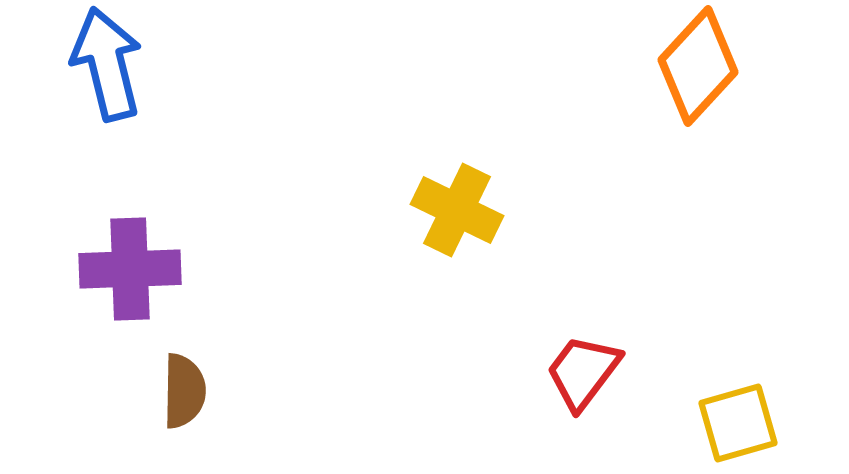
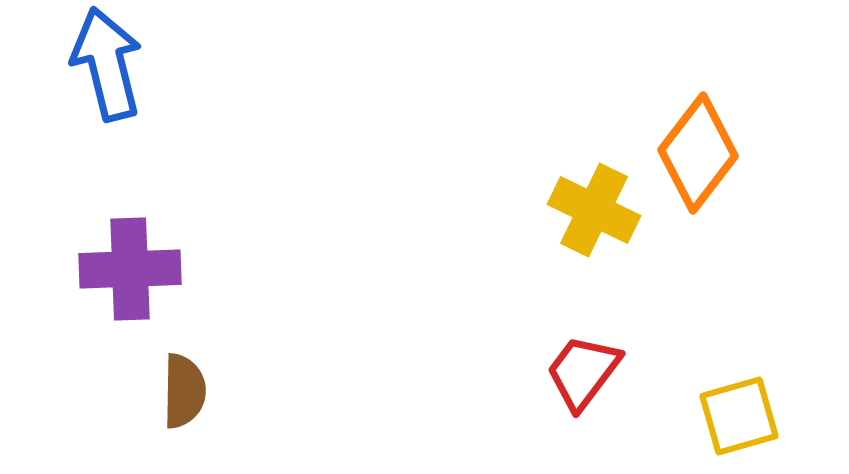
orange diamond: moved 87 px down; rotated 5 degrees counterclockwise
yellow cross: moved 137 px right
yellow square: moved 1 px right, 7 px up
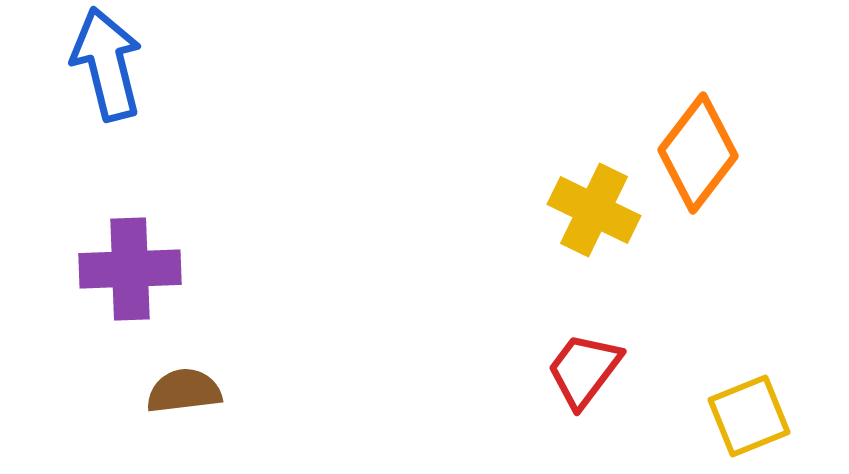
red trapezoid: moved 1 px right, 2 px up
brown semicircle: rotated 98 degrees counterclockwise
yellow square: moved 10 px right; rotated 6 degrees counterclockwise
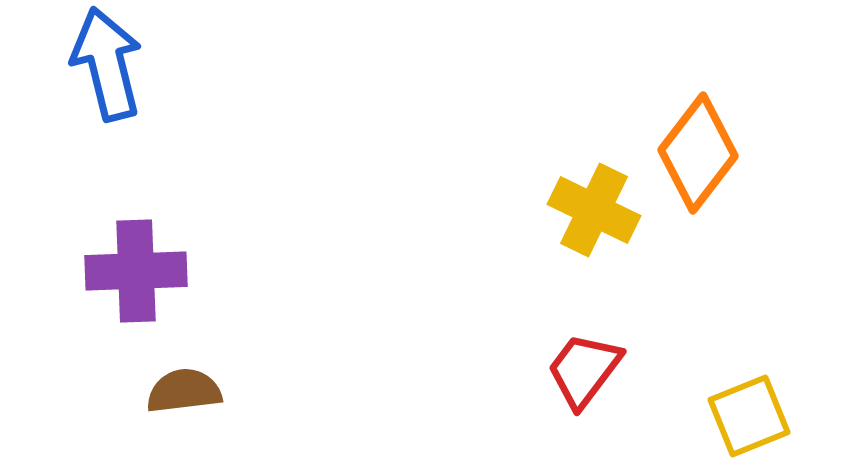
purple cross: moved 6 px right, 2 px down
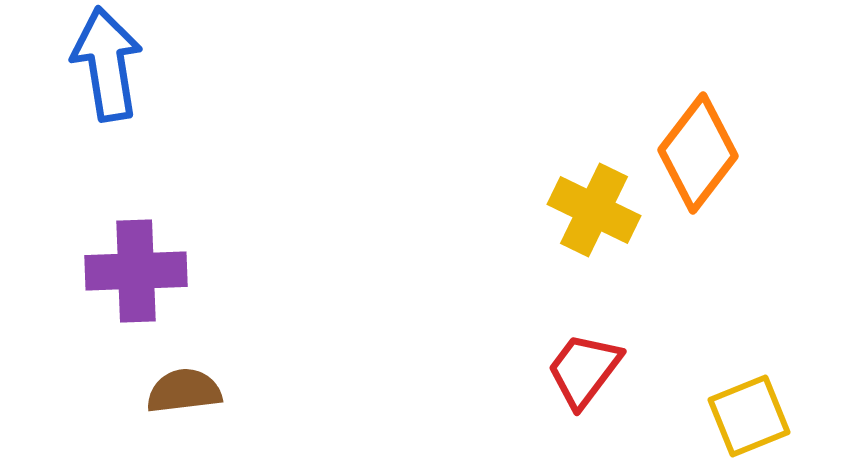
blue arrow: rotated 5 degrees clockwise
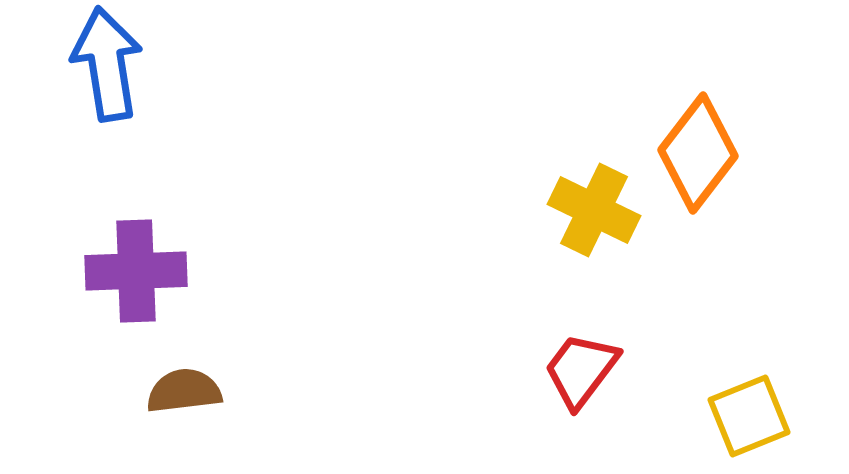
red trapezoid: moved 3 px left
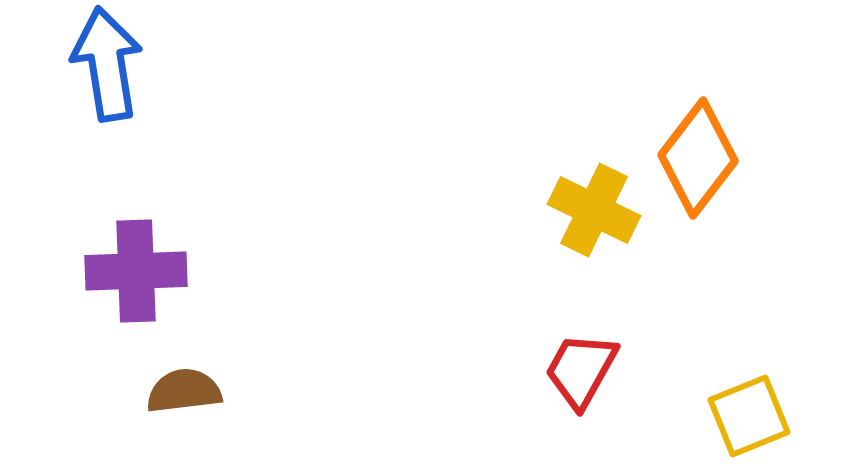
orange diamond: moved 5 px down
red trapezoid: rotated 8 degrees counterclockwise
